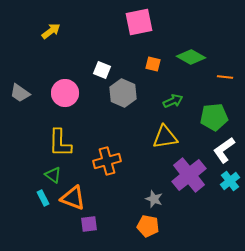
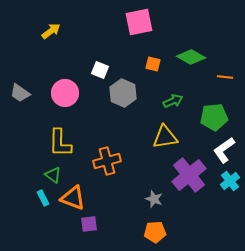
white square: moved 2 px left
orange pentagon: moved 7 px right, 6 px down; rotated 15 degrees counterclockwise
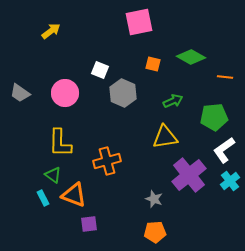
orange triangle: moved 1 px right, 3 px up
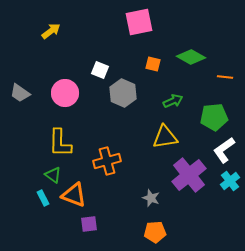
gray star: moved 3 px left, 1 px up
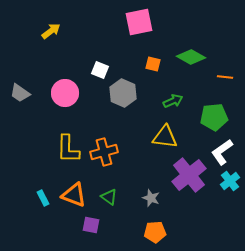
yellow triangle: rotated 16 degrees clockwise
yellow L-shape: moved 8 px right, 6 px down
white L-shape: moved 2 px left, 2 px down
orange cross: moved 3 px left, 9 px up
green triangle: moved 56 px right, 22 px down
purple square: moved 2 px right, 1 px down; rotated 18 degrees clockwise
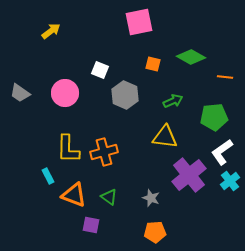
gray hexagon: moved 2 px right, 2 px down
cyan rectangle: moved 5 px right, 22 px up
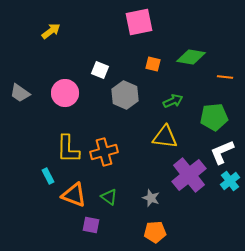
green diamond: rotated 20 degrees counterclockwise
white L-shape: rotated 12 degrees clockwise
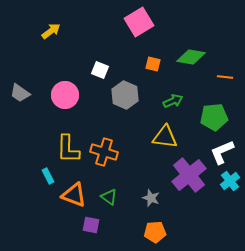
pink square: rotated 20 degrees counterclockwise
pink circle: moved 2 px down
orange cross: rotated 32 degrees clockwise
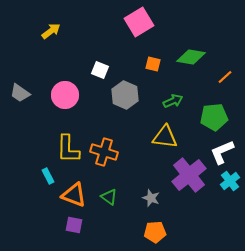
orange line: rotated 49 degrees counterclockwise
purple square: moved 17 px left
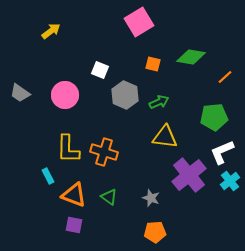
green arrow: moved 14 px left, 1 px down
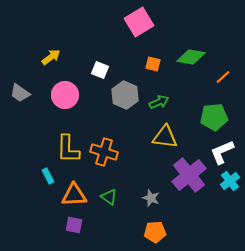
yellow arrow: moved 26 px down
orange line: moved 2 px left
orange triangle: rotated 24 degrees counterclockwise
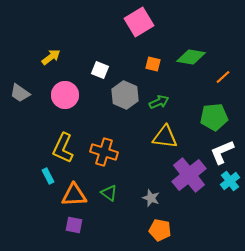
yellow L-shape: moved 5 px left, 1 px up; rotated 24 degrees clockwise
green triangle: moved 4 px up
orange pentagon: moved 5 px right, 2 px up; rotated 15 degrees clockwise
